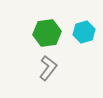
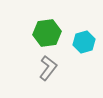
cyan hexagon: moved 10 px down
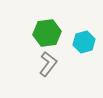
gray L-shape: moved 4 px up
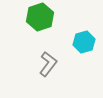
green hexagon: moved 7 px left, 16 px up; rotated 12 degrees counterclockwise
